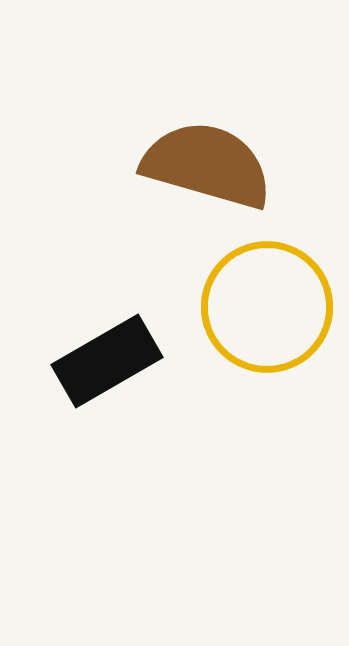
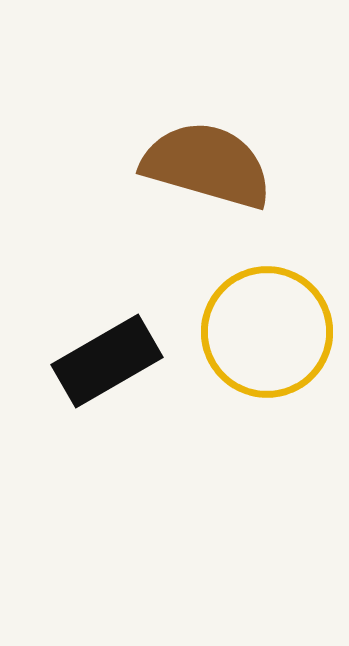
yellow circle: moved 25 px down
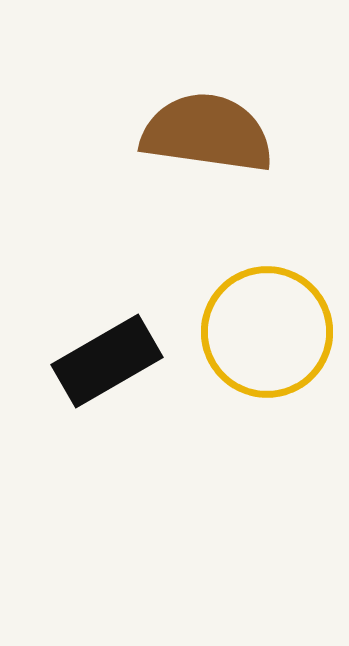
brown semicircle: moved 32 px up; rotated 8 degrees counterclockwise
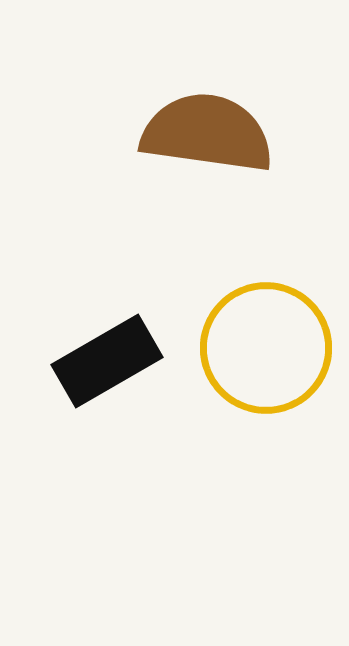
yellow circle: moved 1 px left, 16 px down
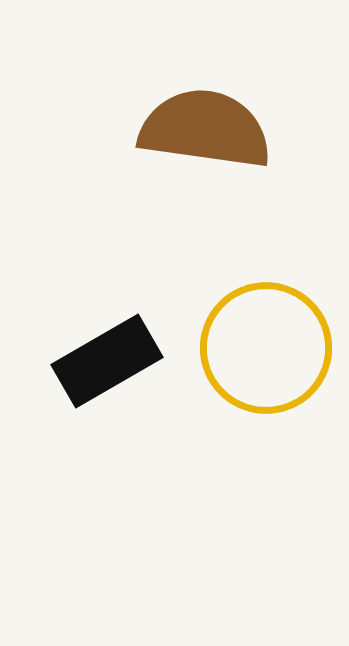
brown semicircle: moved 2 px left, 4 px up
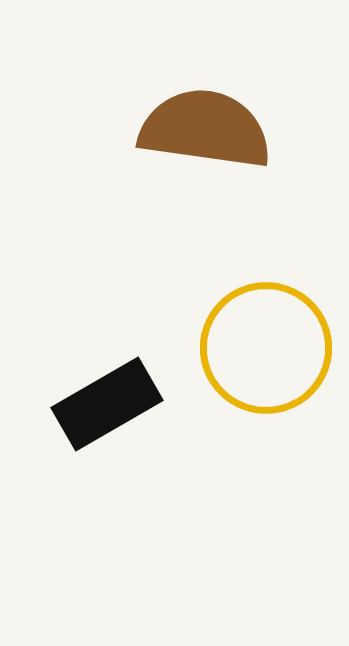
black rectangle: moved 43 px down
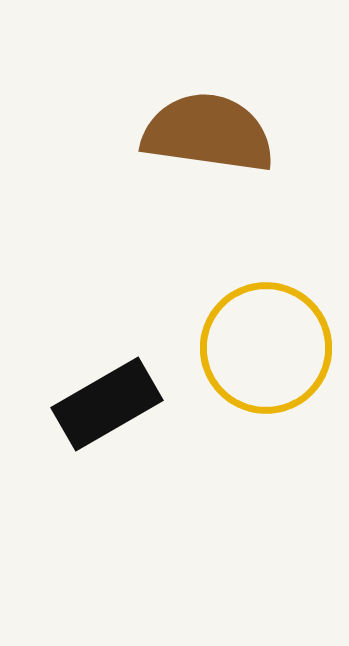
brown semicircle: moved 3 px right, 4 px down
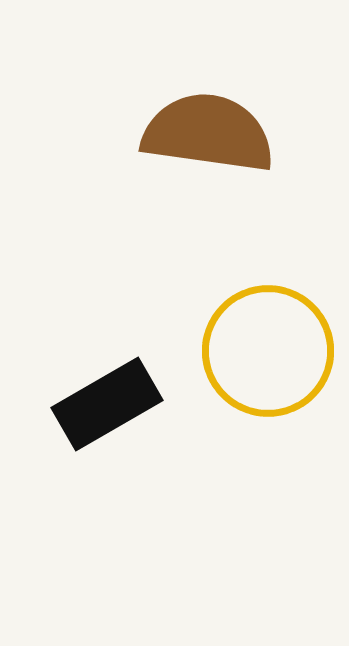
yellow circle: moved 2 px right, 3 px down
